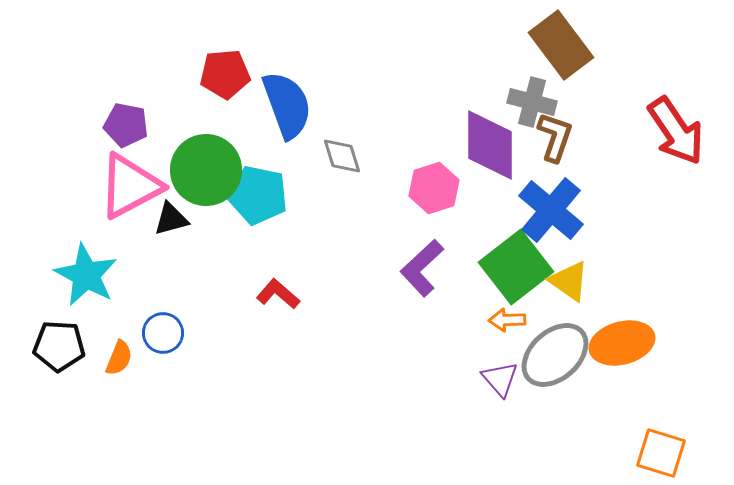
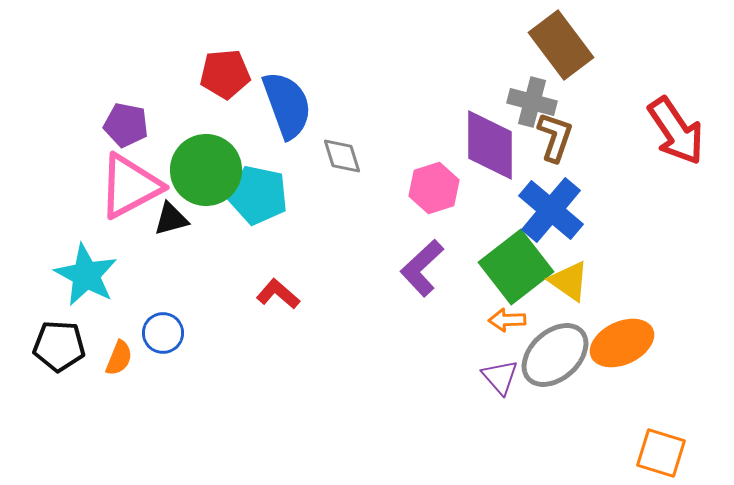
orange ellipse: rotated 10 degrees counterclockwise
purple triangle: moved 2 px up
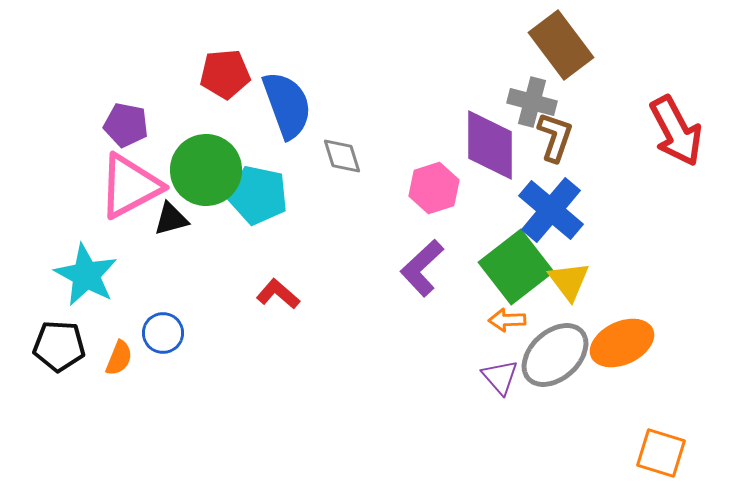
red arrow: rotated 6 degrees clockwise
yellow triangle: rotated 18 degrees clockwise
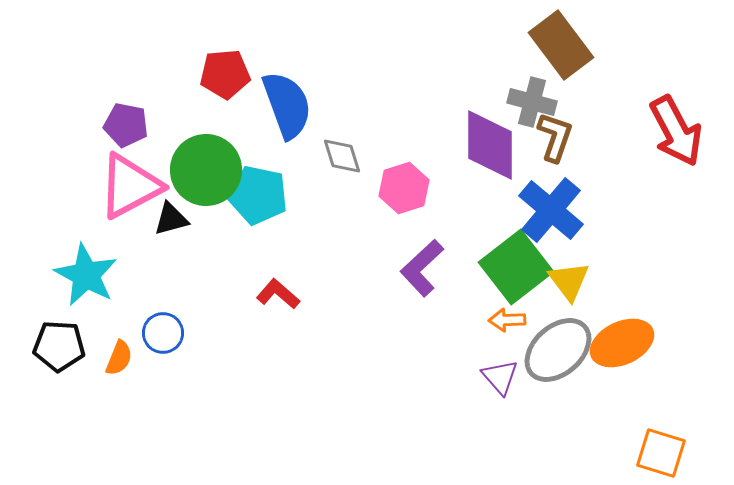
pink hexagon: moved 30 px left
gray ellipse: moved 3 px right, 5 px up
